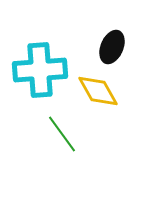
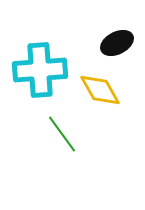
black ellipse: moved 5 px right, 4 px up; rotated 40 degrees clockwise
yellow diamond: moved 2 px right, 1 px up
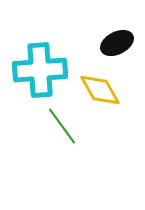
green line: moved 8 px up
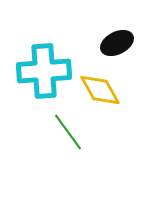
cyan cross: moved 4 px right, 1 px down
green line: moved 6 px right, 6 px down
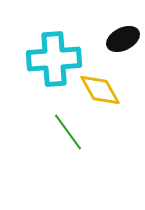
black ellipse: moved 6 px right, 4 px up
cyan cross: moved 10 px right, 12 px up
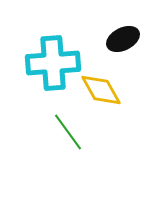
cyan cross: moved 1 px left, 4 px down
yellow diamond: moved 1 px right
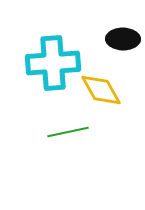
black ellipse: rotated 28 degrees clockwise
green line: rotated 66 degrees counterclockwise
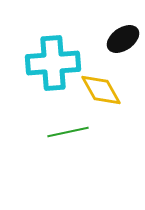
black ellipse: rotated 36 degrees counterclockwise
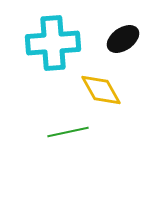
cyan cross: moved 20 px up
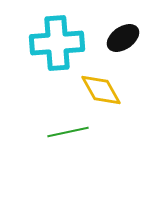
black ellipse: moved 1 px up
cyan cross: moved 4 px right
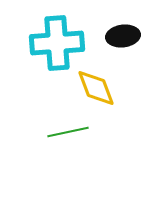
black ellipse: moved 2 px up; rotated 28 degrees clockwise
yellow diamond: moved 5 px left, 2 px up; rotated 9 degrees clockwise
